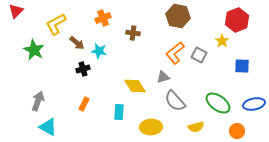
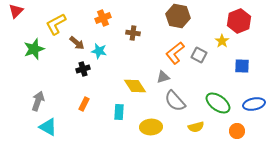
red hexagon: moved 2 px right, 1 px down
green star: moved 1 px up; rotated 25 degrees clockwise
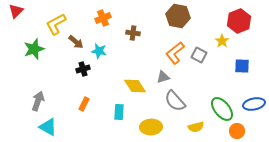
brown arrow: moved 1 px left, 1 px up
green ellipse: moved 4 px right, 6 px down; rotated 15 degrees clockwise
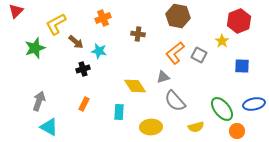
brown cross: moved 5 px right, 1 px down
green star: moved 1 px right, 1 px up
gray arrow: moved 1 px right
cyan triangle: moved 1 px right
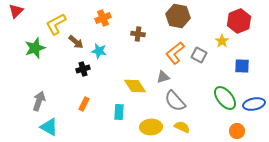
green ellipse: moved 3 px right, 11 px up
yellow semicircle: moved 14 px left; rotated 140 degrees counterclockwise
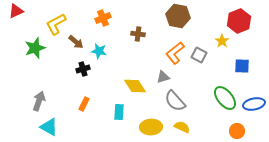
red triangle: rotated 21 degrees clockwise
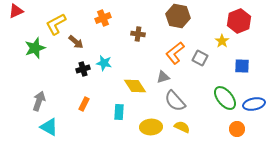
cyan star: moved 5 px right, 12 px down
gray square: moved 1 px right, 3 px down
orange circle: moved 2 px up
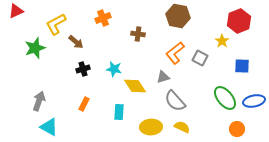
cyan star: moved 10 px right, 6 px down
blue ellipse: moved 3 px up
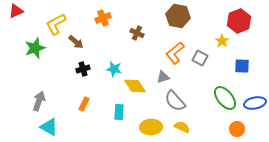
brown cross: moved 1 px left, 1 px up; rotated 16 degrees clockwise
blue ellipse: moved 1 px right, 2 px down
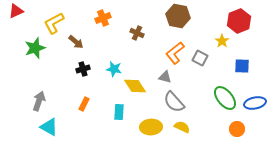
yellow L-shape: moved 2 px left, 1 px up
gray triangle: moved 2 px right; rotated 32 degrees clockwise
gray semicircle: moved 1 px left, 1 px down
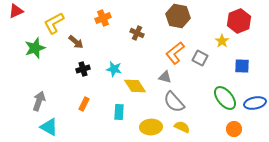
orange circle: moved 3 px left
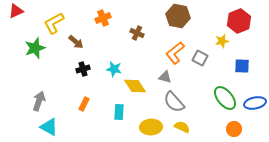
yellow star: rotated 24 degrees clockwise
